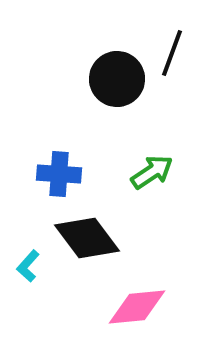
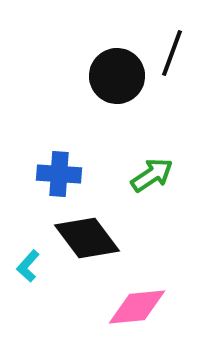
black circle: moved 3 px up
green arrow: moved 3 px down
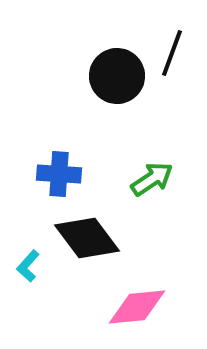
green arrow: moved 4 px down
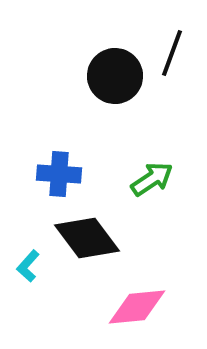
black circle: moved 2 px left
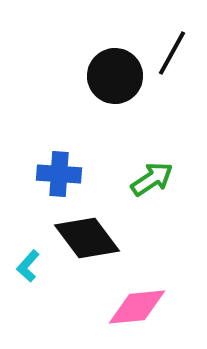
black line: rotated 9 degrees clockwise
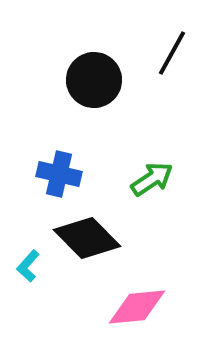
black circle: moved 21 px left, 4 px down
blue cross: rotated 9 degrees clockwise
black diamond: rotated 8 degrees counterclockwise
